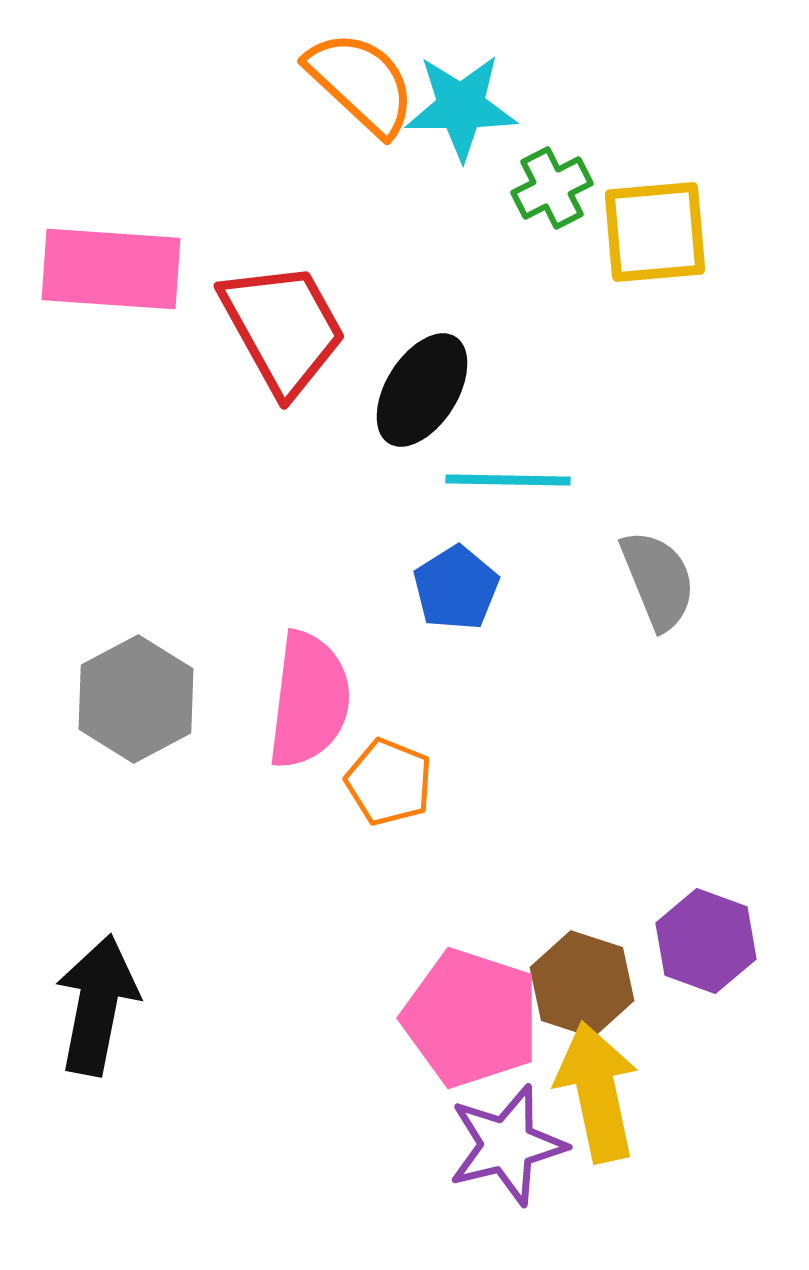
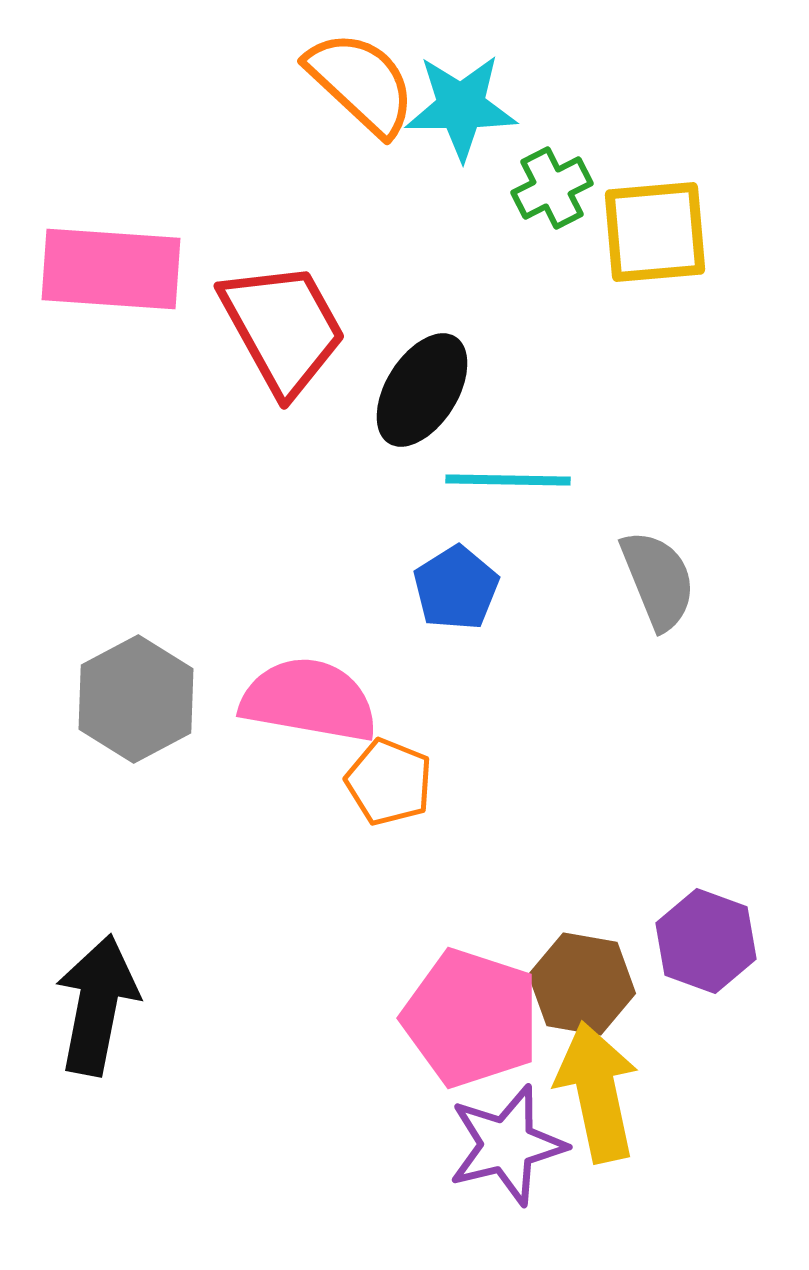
pink semicircle: rotated 87 degrees counterclockwise
brown hexagon: rotated 8 degrees counterclockwise
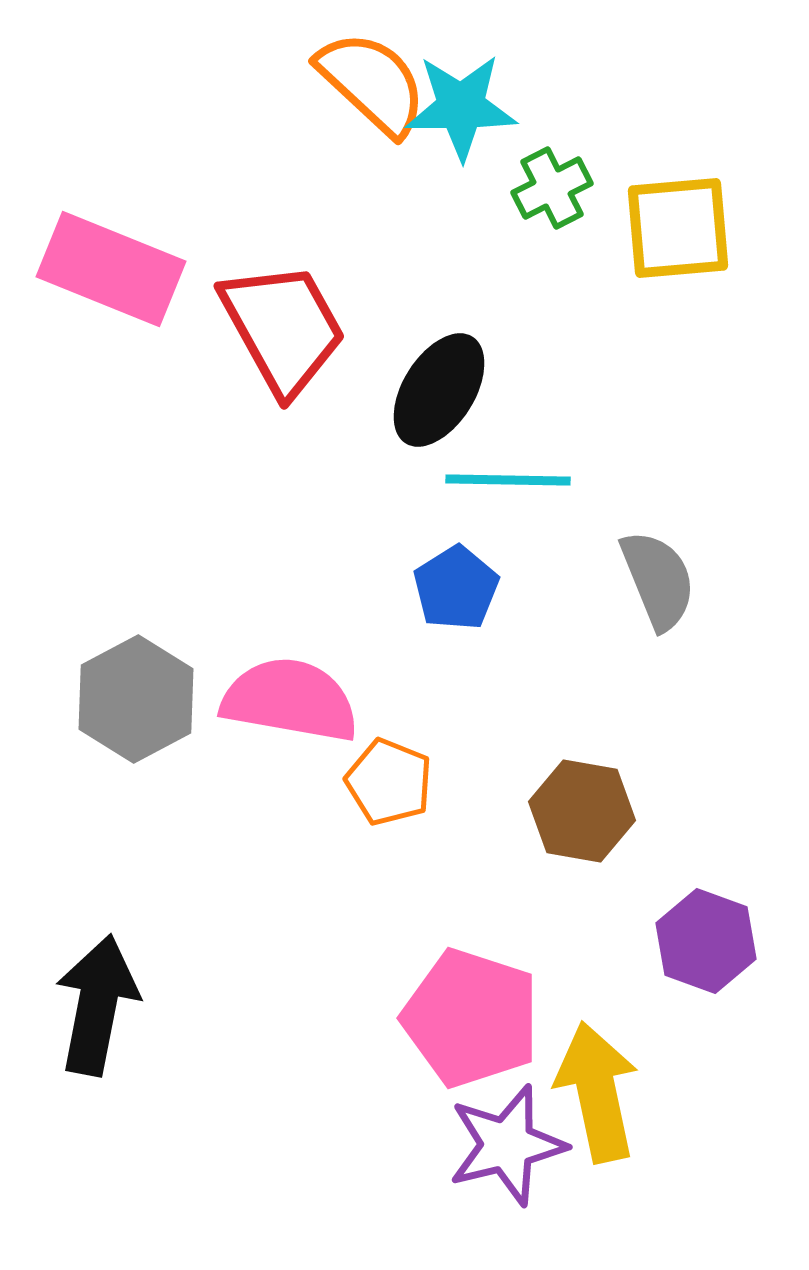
orange semicircle: moved 11 px right
yellow square: moved 23 px right, 4 px up
pink rectangle: rotated 18 degrees clockwise
black ellipse: moved 17 px right
pink semicircle: moved 19 px left
brown hexagon: moved 173 px up
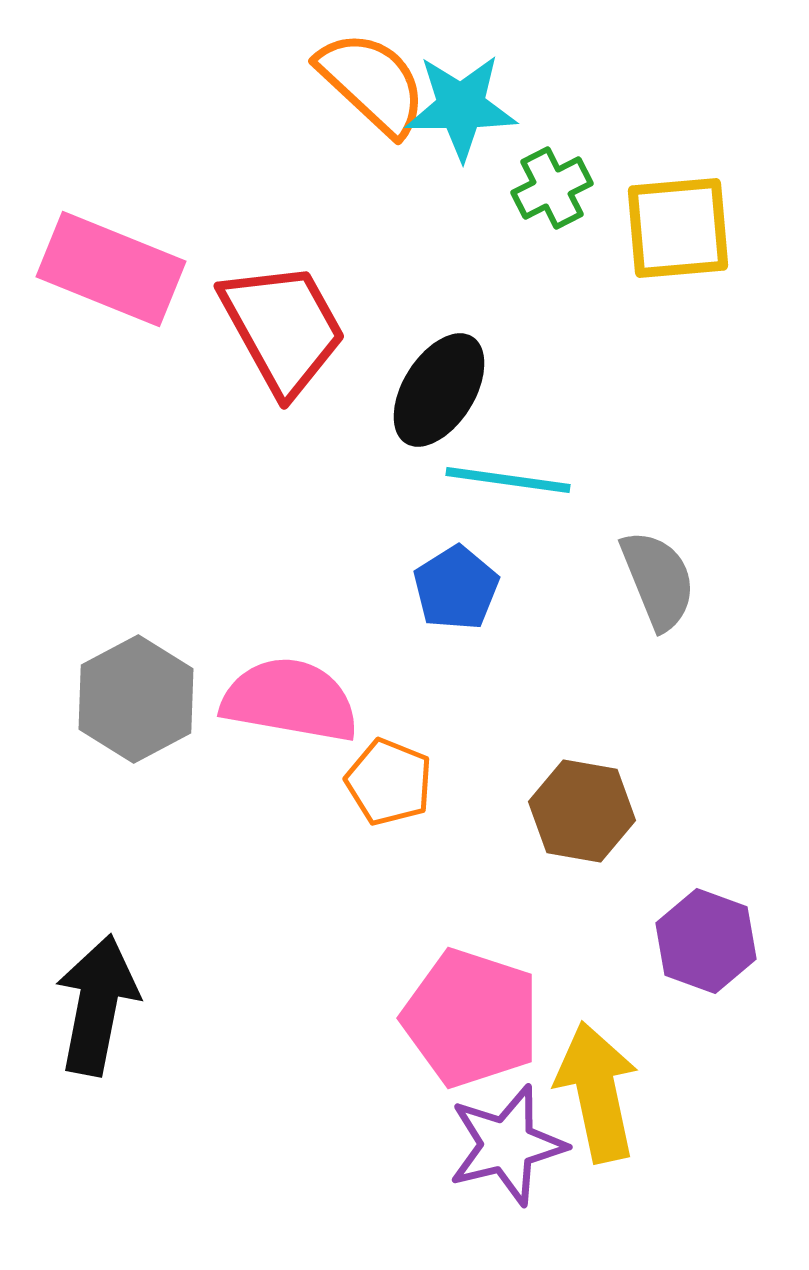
cyan line: rotated 7 degrees clockwise
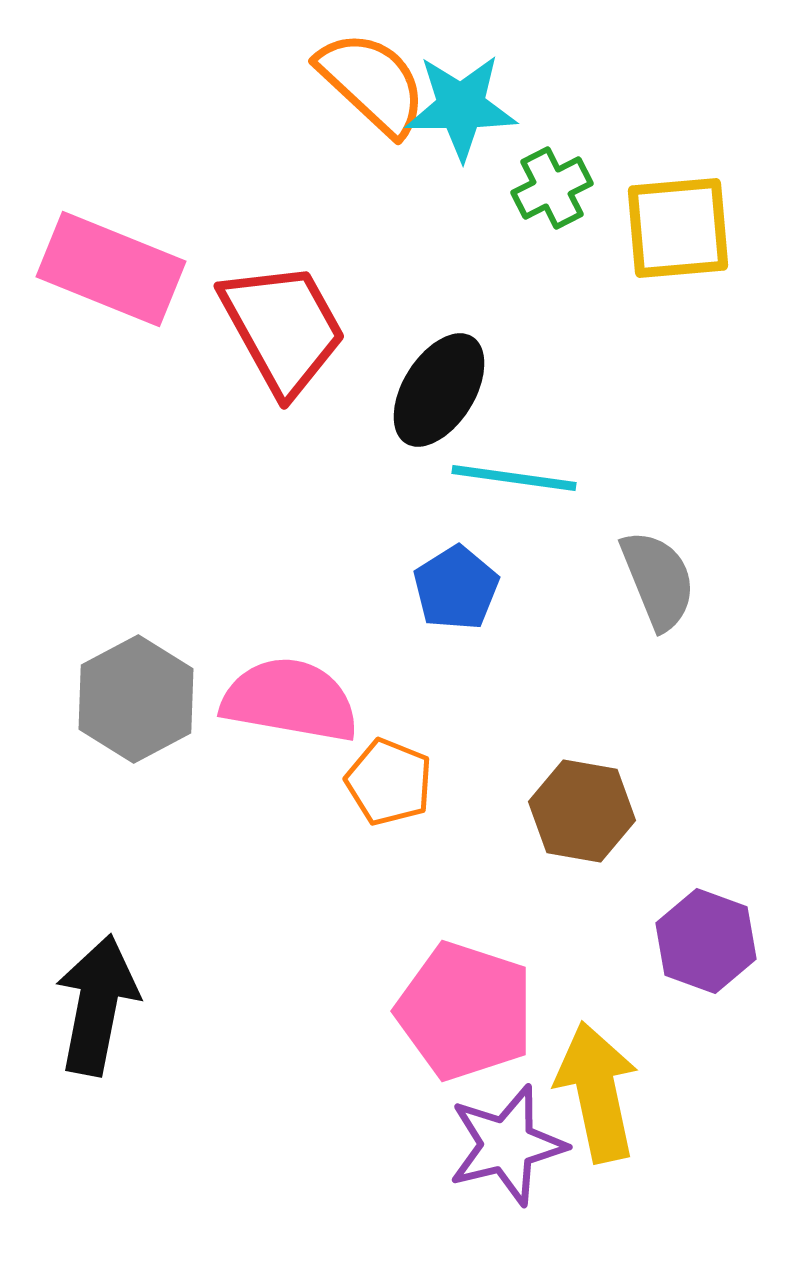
cyan line: moved 6 px right, 2 px up
pink pentagon: moved 6 px left, 7 px up
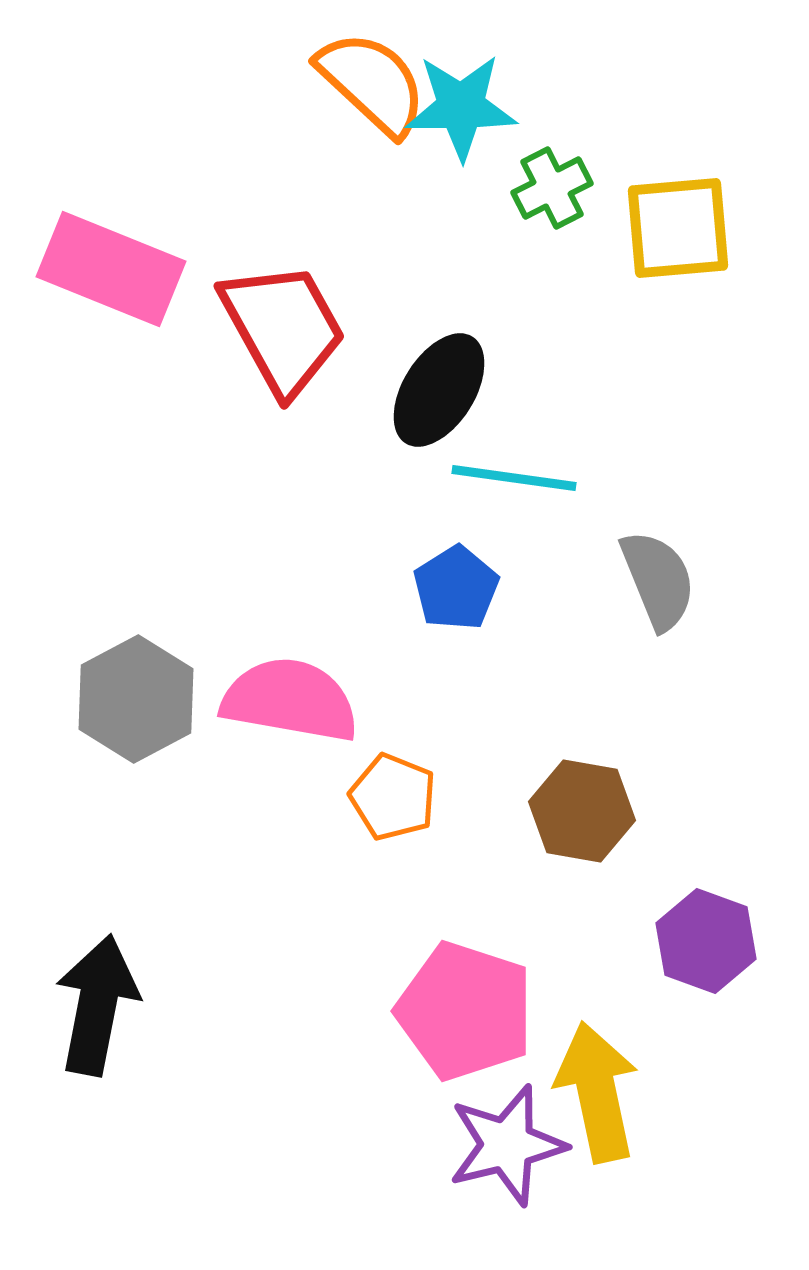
orange pentagon: moved 4 px right, 15 px down
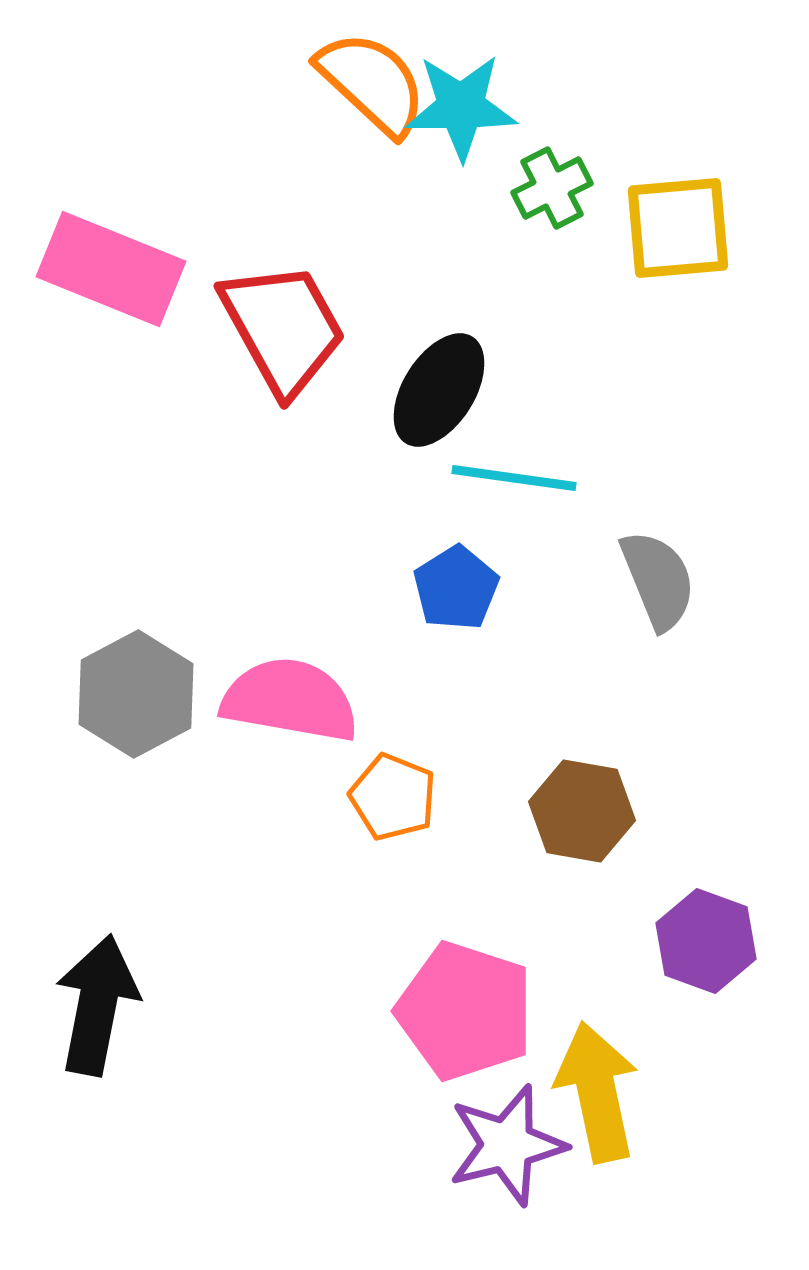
gray hexagon: moved 5 px up
